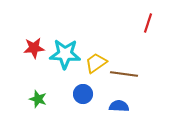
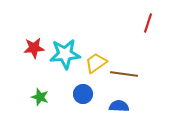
cyan star: rotated 8 degrees counterclockwise
green star: moved 2 px right, 2 px up
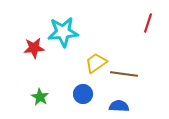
cyan star: moved 2 px left, 22 px up
green star: rotated 12 degrees clockwise
